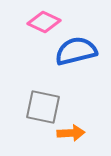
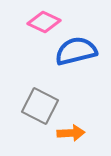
gray square: moved 3 px left, 1 px up; rotated 15 degrees clockwise
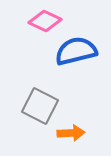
pink diamond: moved 1 px right, 1 px up
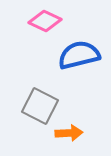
blue semicircle: moved 3 px right, 4 px down
orange arrow: moved 2 px left
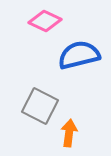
orange arrow: rotated 80 degrees counterclockwise
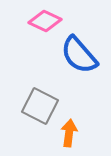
blue semicircle: rotated 117 degrees counterclockwise
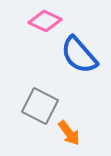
orange arrow: rotated 136 degrees clockwise
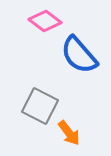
pink diamond: rotated 12 degrees clockwise
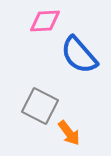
pink diamond: rotated 40 degrees counterclockwise
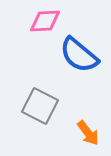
blue semicircle: rotated 9 degrees counterclockwise
orange arrow: moved 19 px right
